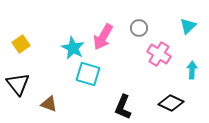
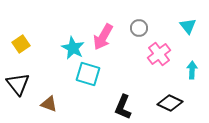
cyan triangle: rotated 24 degrees counterclockwise
pink cross: rotated 20 degrees clockwise
black diamond: moved 1 px left
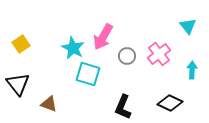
gray circle: moved 12 px left, 28 px down
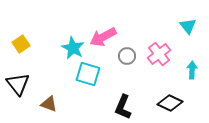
pink arrow: rotated 32 degrees clockwise
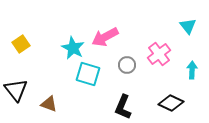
pink arrow: moved 2 px right
gray circle: moved 9 px down
black triangle: moved 2 px left, 6 px down
black diamond: moved 1 px right
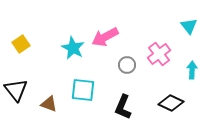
cyan triangle: moved 1 px right
cyan square: moved 5 px left, 16 px down; rotated 10 degrees counterclockwise
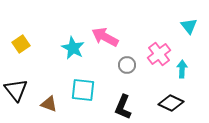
pink arrow: rotated 56 degrees clockwise
cyan arrow: moved 10 px left, 1 px up
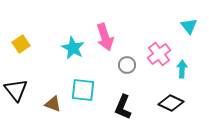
pink arrow: rotated 136 degrees counterclockwise
brown triangle: moved 4 px right
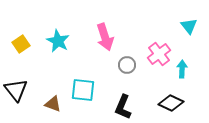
cyan star: moved 15 px left, 7 px up
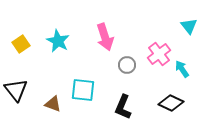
cyan arrow: rotated 36 degrees counterclockwise
